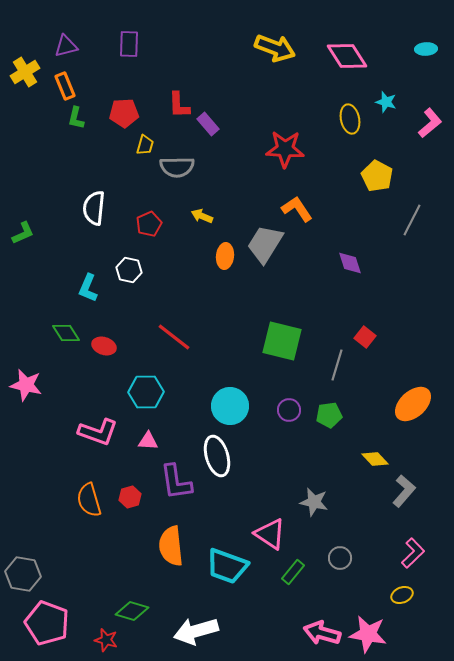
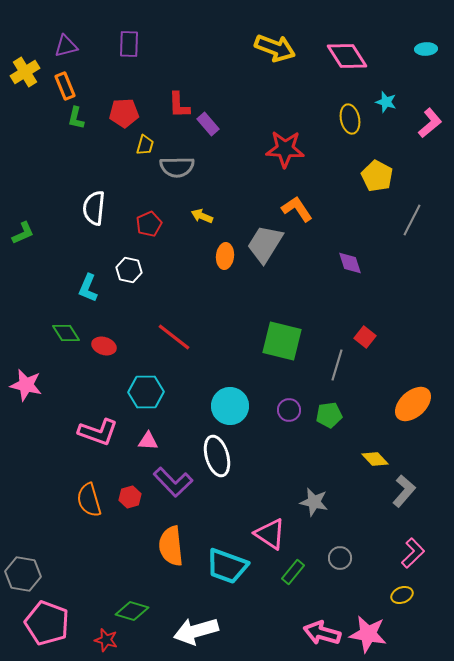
purple L-shape at (176, 482): moved 3 px left; rotated 36 degrees counterclockwise
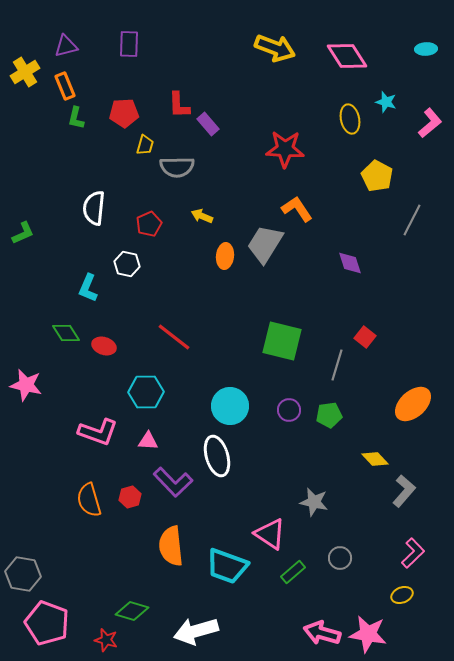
white hexagon at (129, 270): moved 2 px left, 6 px up
green rectangle at (293, 572): rotated 10 degrees clockwise
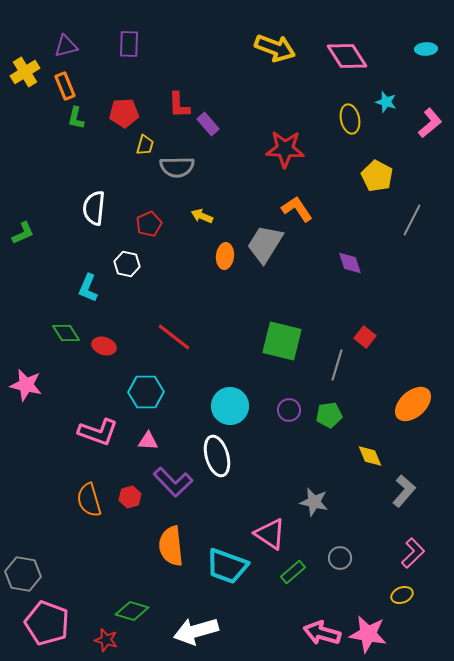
yellow diamond at (375, 459): moved 5 px left, 3 px up; rotated 20 degrees clockwise
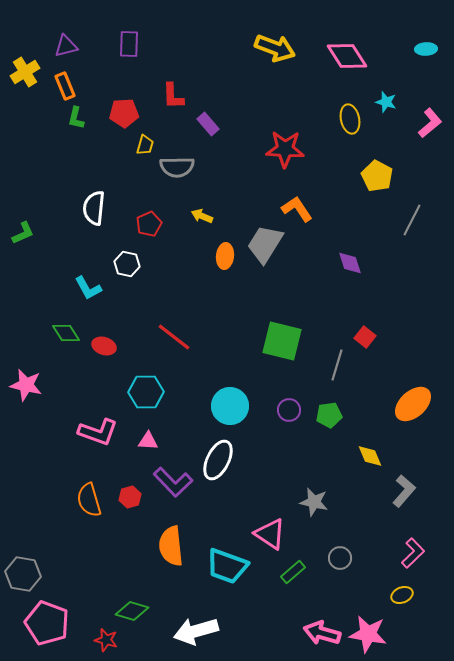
red L-shape at (179, 105): moved 6 px left, 9 px up
cyan L-shape at (88, 288): rotated 52 degrees counterclockwise
white ellipse at (217, 456): moved 1 px right, 4 px down; rotated 42 degrees clockwise
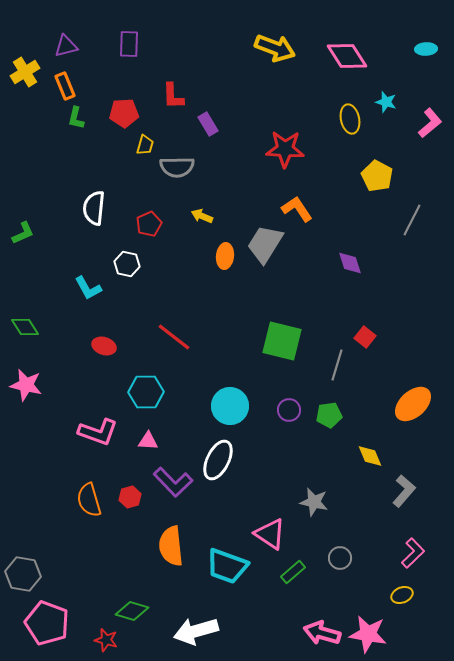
purple rectangle at (208, 124): rotated 10 degrees clockwise
green diamond at (66, 333): moved 41 px left, 6 px up
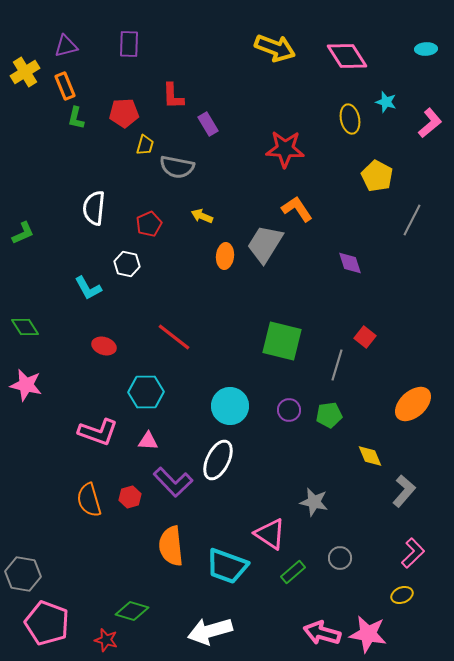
gray semicircle at (177, 167): rotated 12 degrees clockwise
white arrow at (196, 631): moved 14 px right
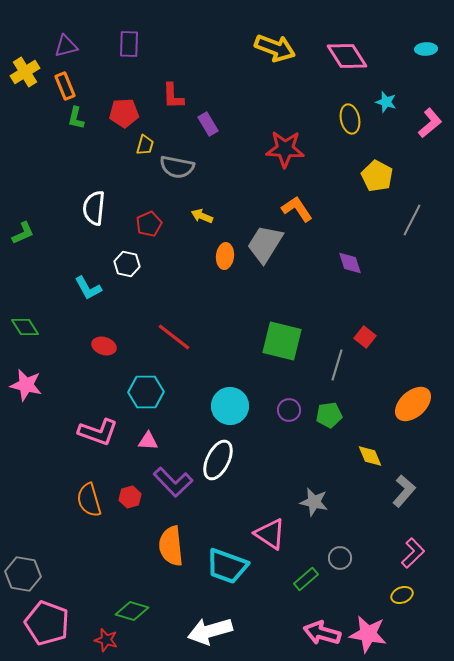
green rectangle at (293, 572): moved 13 px right, 7 px down
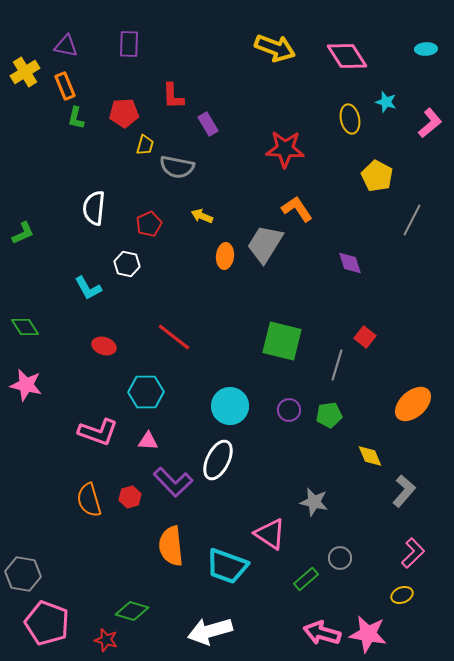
purple triangle at (66, 46): rotated 25 degrees clockwise
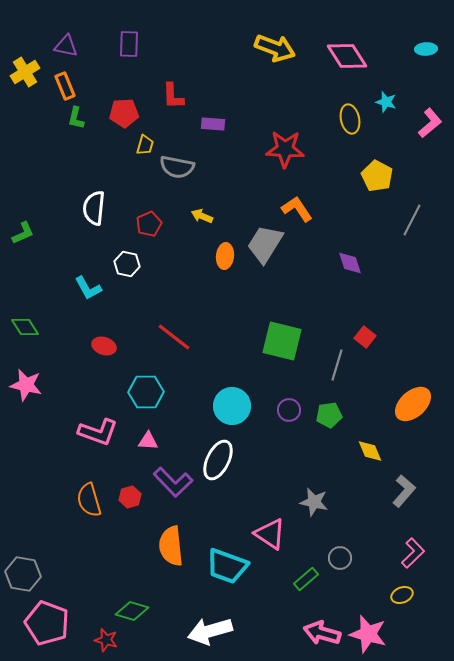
purple rectangle at (208, 124): moved 5 px right; rotated 55 degrees counterclockwise
cyan circle at (230, 406): moved 2 px right
yellow diamond at (370, 456): moved 5 px up
pink star at (368, 634): rotated 6 degrees clockwise
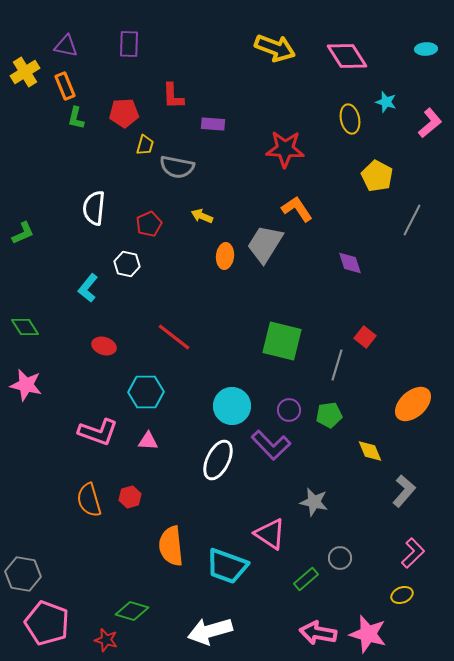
cyan L-shape at (88, 288): rotated 68 degrees clockwise
purple L-shape at (173, 482): moved 98 px right, 37 px up
pink arrow at (322, 633): moved 4 px left; rotated 6 degrees counterclockwise
